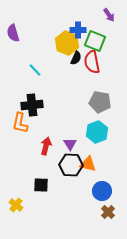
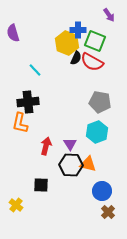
red semicircle: rotated 50 degrees counterclockwise
black cross: moved 4 px left, 3 px up
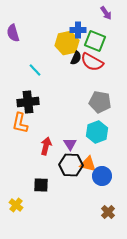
purple arrow: moved 3 px left, 2 px up
yellow hexagon: rotated 25 degrees clockwise
blue circle: moved 15 px up
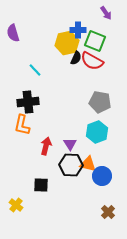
red semicircle: moved 1 px up
orange L-shape: moved 2 px right, 2 px down
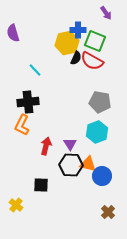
orange L-shape: rotated 15 degrees clockwise
